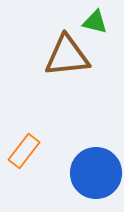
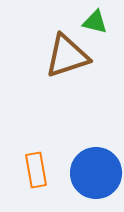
brown triangle: rotated 12 degrees counterclockwise
orange rectangle: moved 12 px right, 19 px down; rotated 48 degrees counterclockwise
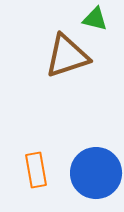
green triangle: moved 3 px up
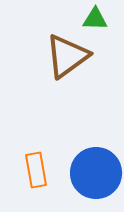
green triangle: rotated 12 degrees counterclockwise
brown triangle: rotated 18 degrees counterclockwise
